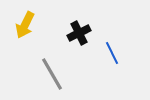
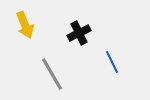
yellow arrow: rotated 48 degrees counterclockwise
blue line: moved 9 px down
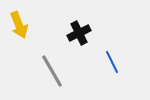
yellow arrow: moved 6 px left
gray line: moved 3 px up
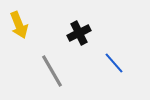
blue line: moved 2 px right, 1 px down; rotated 15 degrees counterclockwise
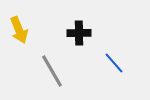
yellow arrow: moved 5 px down
black cross: rotated 25 degrees clockwise
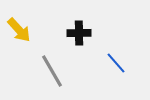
yellow arrow: rotated 20 degrees counterclockwise
blue line: moved 2 px right
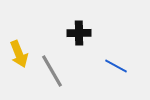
yellow arrow: moved 24 px down; rotated 20 degrees clockwise
blue line: moved 3 px down; rotated 20 degrees counterclockwise
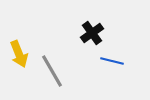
black cross: moved 13 px right; rotated 35 degrees counterclockwise
blue line: moved 4 px left, 5 px up; rotated 15 degrees counterclockwise
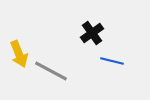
gray line: moved 1 px left; rotated 32 degrees counterclockwise
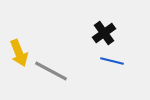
black cross: moved 12 px right
yellow arrow: moved 1 px up
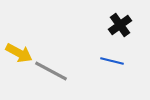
black cross: moved 16 px right, 8 px up
yellow arrow: rotated 40 degrees counterclockwise
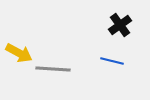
gray line: moved 2 px right, 2 px up; rotated 24 degrees counterclockwise
